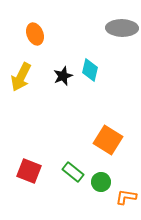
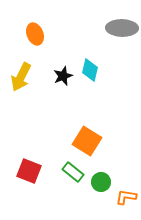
orange square: moved 21 px left, 1 px down
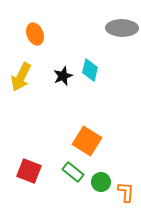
orange L-shape: moved 5 px up; rotated 85 degrees clockwise
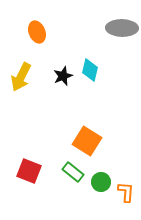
orange ellipse: moved 2 px right, 2 px up
